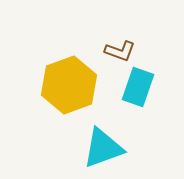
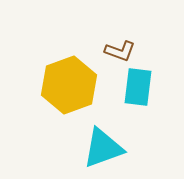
cyan rectangle: rotated 12 degrees counterclockwise
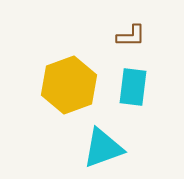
brown L-shape: moved 11 px right, 15 px up; rotated 20 degrees counterclockwise
cyan rectangle: moved 5 px left
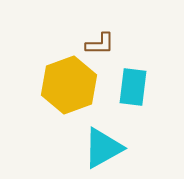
brown L-shape: moved 31 px left, 8 px down
cyan triangle: rotated 9 degrees counterclockwise
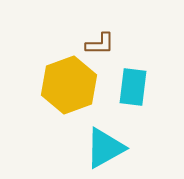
cyan triangle: moved 2 px right
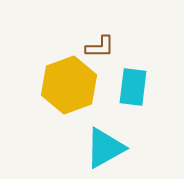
brown L-shape: moved 3 px down
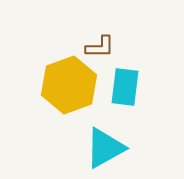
cyan rectangle: moved 8 px left
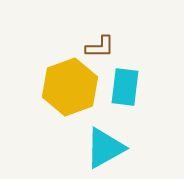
yellow hexagon: moved 1 px right, 2 px down
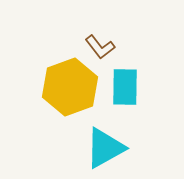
brown L-shape: rotated 52 degrees clockwise
cyan rectangle: rotated 6 degrees counterclockwise
